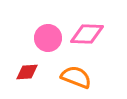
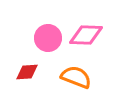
pink diamond: moved 1 px left, 1 px down
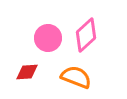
pink diamond: rotated 44 degrees counterclockwise
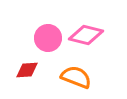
pink diamond: rotated 56 degrees clockwise
red diamond: moved 2 px up
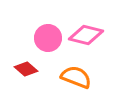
red diamond: moved 1 px left, 1 px up; rotated 45 degrees clockwise
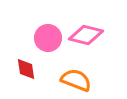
red diamond: rotated 40 degrees clockwise
orange semicircle: moved 3 px down
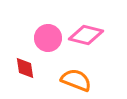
red diamond: moved 1 px left, 1 px up
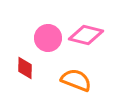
red diamond: rotated 10 degrees clockwise
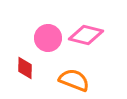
orange semicircle: moved 2 px left
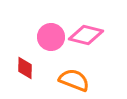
pink circle: moved 3 px right, 1 px up
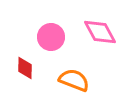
pink diamond: moved 14 px right, 3 px up; rotated 48 degrees clockwise
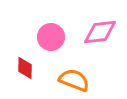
pink diamond: rotated 68 degrees counterclockwise
